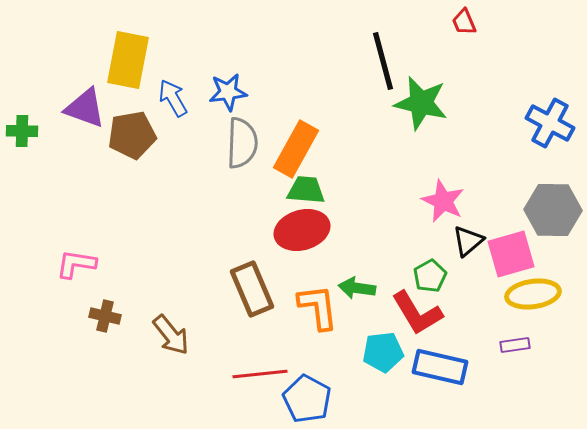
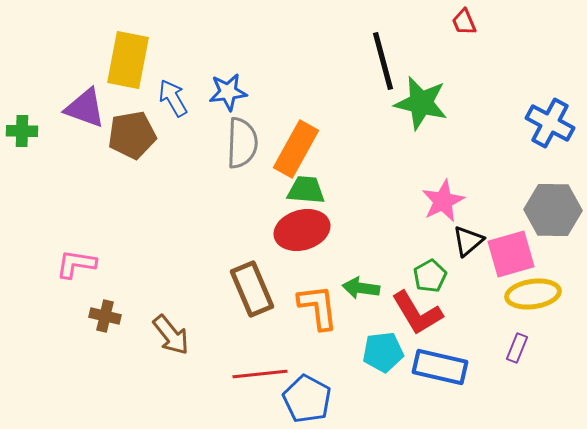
pink star: rotated 21 degrees clockwise
green arrow: moved 4 px right
purple rectangle: moved 2 px right, 3 px down; rotated 60 degrees counterclockwise
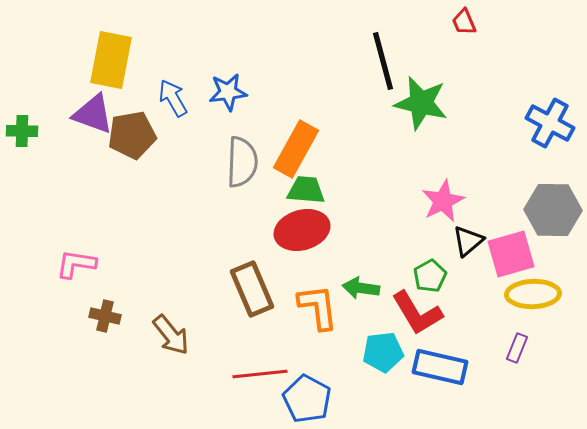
yellow rectangle: moved 17 px left
purple triangle: moved 8 px right, 6 px down
gray semicircle: moved 19 px down
yellow ellipse: rotated 6 degrees clockwise
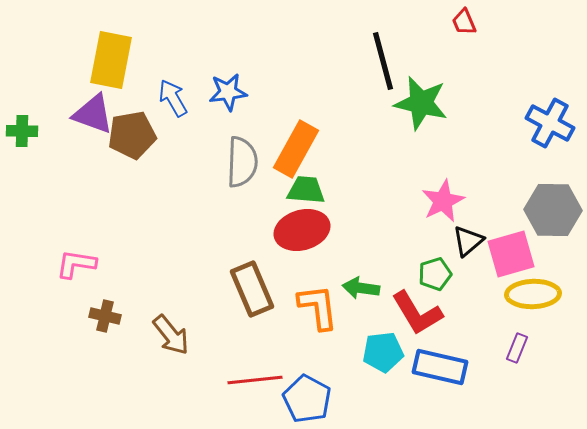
green pentagon: moved 5 px right, 2 px up; rotated 12 degrees clockwise
red line: moved 5 px left, 6 px down
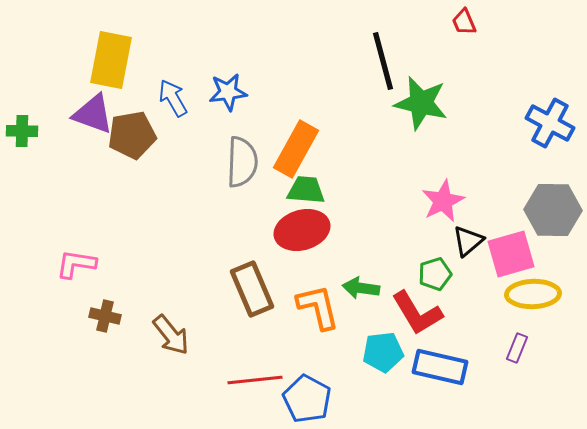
orange L-shape: rotated 6 degrees counterclockwise
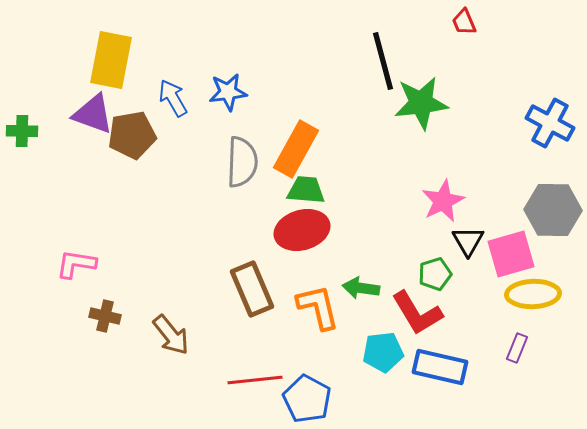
green star: rotated 20 degrees counterclockwise
black triangle: rotated 20 degrees counterclockwise
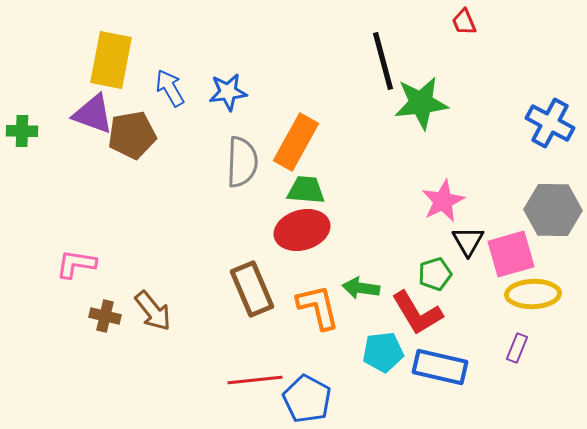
blue arrow: moved 3 px left, 10 px up
orange rectangle: moved 7 px up
brown arrow: moved 18 px left, 24 px up
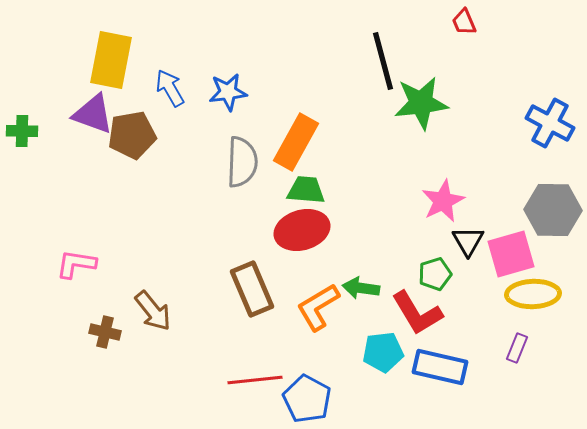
orange L-shape: rotated 108 degrees counterclockwise
brown cross: moved 16 px down
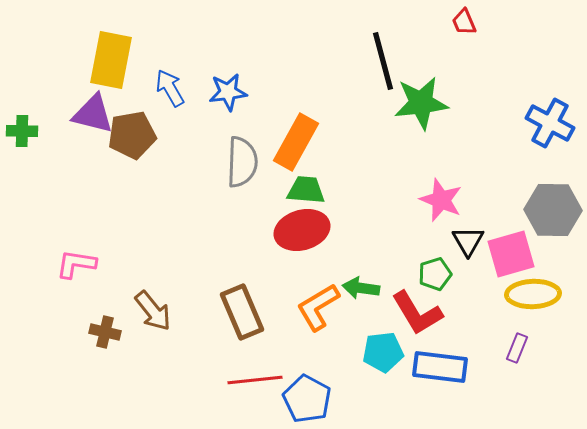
purple triangle: rotated 6 degrees counterclockwise
pink star: moved 2 px left, 1 px up; rotated 24 degrees counterclockwise
brown rectangle: moved 10 px left, 23 px down
blue rectangle: rotated 6 degrees counterclockwise
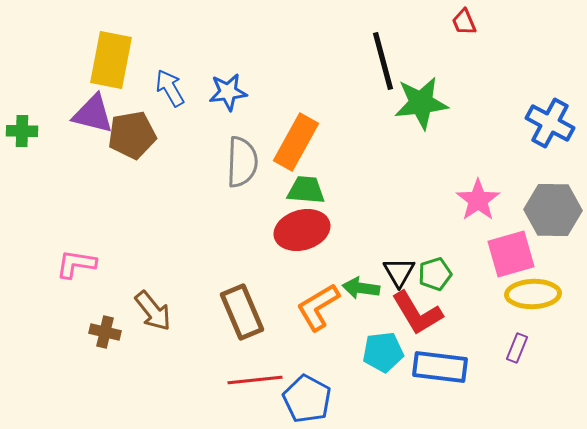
pink star: moved 37 px right; rotated 15 degrees clockwise
black triangle: moved 69 px left, 31 px down
